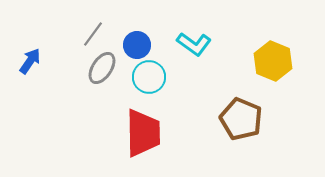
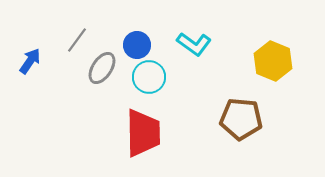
gray line: moved 16 px left, 6 px down
brown pentagon: rotated 18 degrees counterclockwise
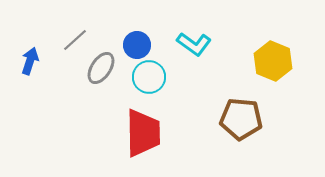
gray line: moved 2 px left; rotated 12 degrees clockwise
blue arrow: rotated 16 degrees counterclockwise
gray ellipse: moved 1 px left
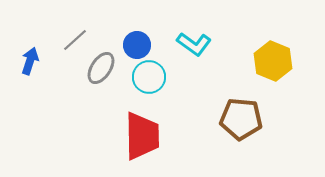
red trapezoid: moved 1 px left, 3 px down
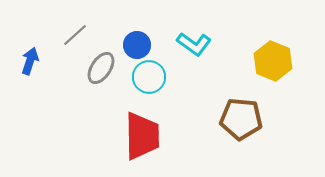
gray line: moved 5 px up
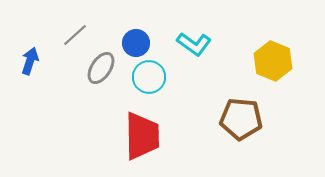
blue circle: moved 1 px left, 2 px up
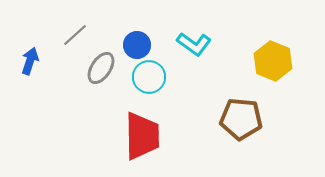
blue circle: moved 1 px right, 2 px down
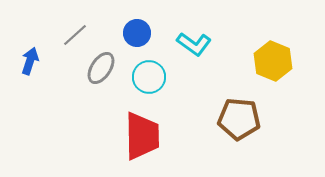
blue circle: moved 12 px up
brown pentagon: moved 2 px left
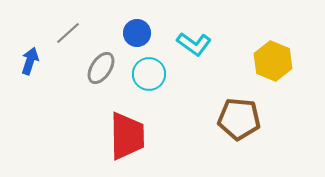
gray line: moved 7 px left, 2 px up
cyan circle: moved 3 px up
red trapezoid: moved 15 px left
